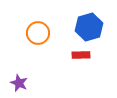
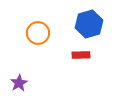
blue hexagon: moved 3 px up
purple star: rotated 18 degrees clockwise
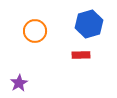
orange circle: moved 3 px left, 2 px up
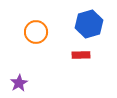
orange circle: moved 1 px right, 1 px down
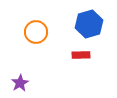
purple star: moved 1 px right
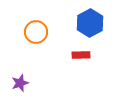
blue hexagon: moved 1 px right, 1 px up; rotated 12 degrees counterclockwise
purple star: rotated 12 degrees clockwise
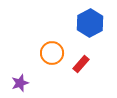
orange circle: moved 16 px right, 21 px down
red rectangle: moved 9 px down; rotated 48 degrees counterclockwise
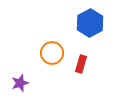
red rectangle: rotated 24 degrees counterclockwise
